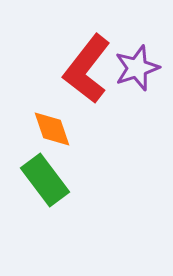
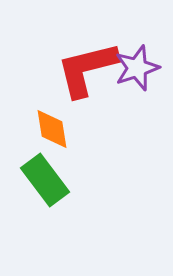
red L-shape: rotated 38 degrees clockwise
orange diamond: rotated 9 degrees clockwise
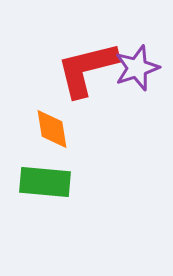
green rectangle: moved 2 px down; rotated 48 degrees counterclockwise
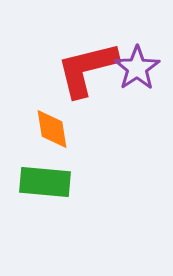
purple star: rotated 15 degrees counterclockwise
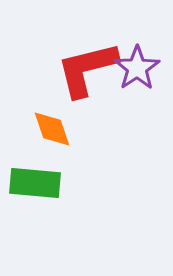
orange diamond: rotated 9 degrees counterclockwise
green rectangle: moved 10 px left, 1 px down
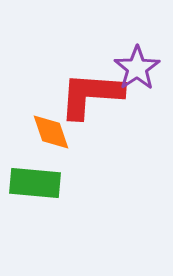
red L-shape: moved 4 px right, 26 px down; rotated 18 degrees clockwise
orange diamond: moved 1 px left, 3 px down
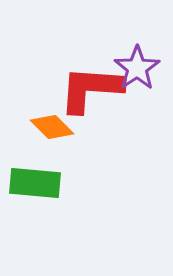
red L-shape: moved 6 px up
orange diamond: moved 1 px right, 5 px up; rotated 27 degrees counterclockwise
